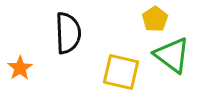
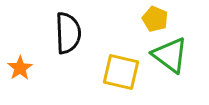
yellow pentagon: rotated 15 degrees counterclockwise
green triangle: moved 2 px left
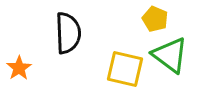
orange star: moved 1 px left
yellow square: moved 4 px right, 3 px up
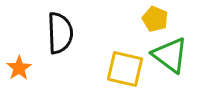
black semicircle: moved 8 px left
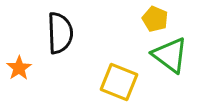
yellow square: moved 6 px left, 13 px down; rotated 9 degrees clockwise
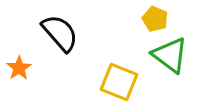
black semicircle: rotated 39 degrees counterclockwise
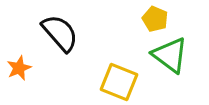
orange star: rotated 10 degrees clockwise
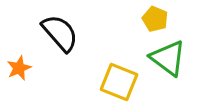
green triangle: moved 2 px left, 3 px down
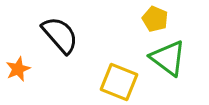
black semicircle: moved 2 px down
orange star: moved 1 px left, 1 px down
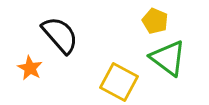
yellow pentagon: moved 2 px down
orange star: moved 12 px right, 1 px up; rotated 20 degrees counterclockwise
yellow square: rotated 6 degrees clockwise
